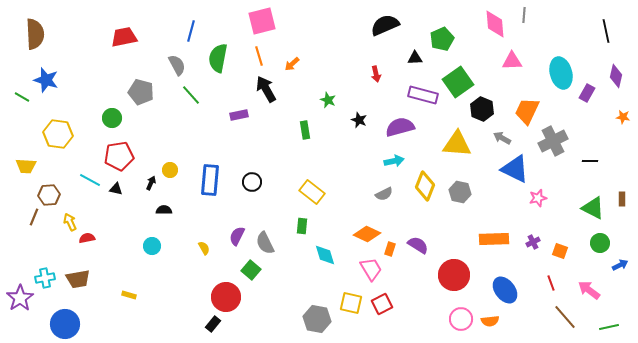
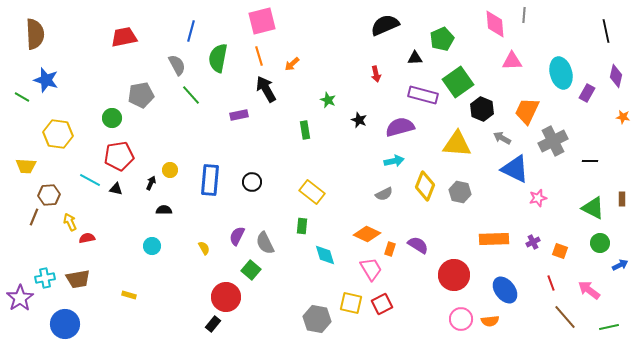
gray pentagon at (141, 92): moved 3 px down; rotated 25 degrees counterclockwise
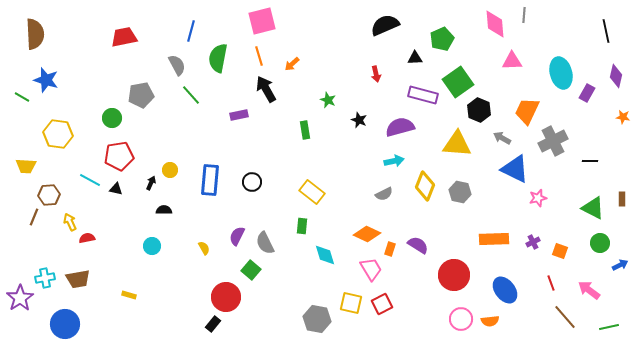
black hexagon at (482, 109): moved 3 px left, 1 px down
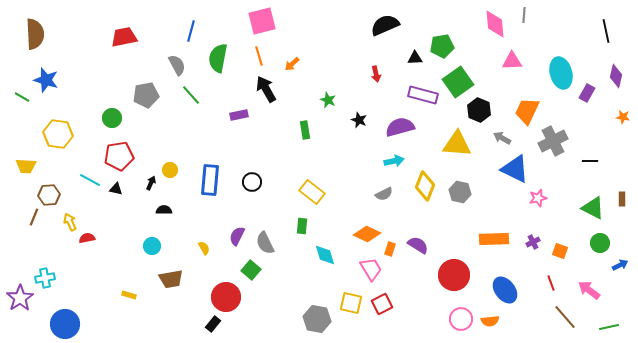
green pentagon at (442, 39): moved 7 px down; rotated 15 degrees clockwise
gray pentagon at (141, 95): moved 5 px right
brown trapezoid at (78, 279): moved 93 px right
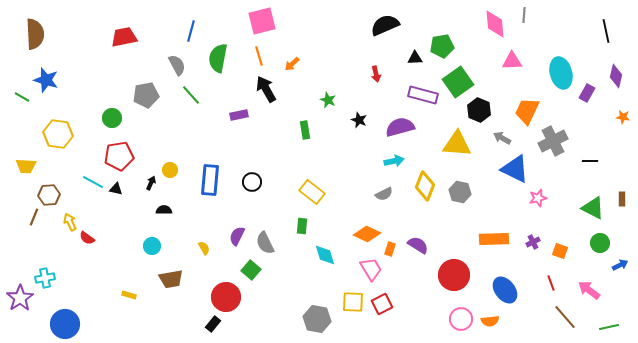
cyan line at (90, 180): moved 3 px right, 2 px down
red semicircle at (87, 238): rotated 133 degrees counterclockwise
yellow square at (351, 303): moved 2 px right, 1 px up; rotated 10 degrees counterclockwise
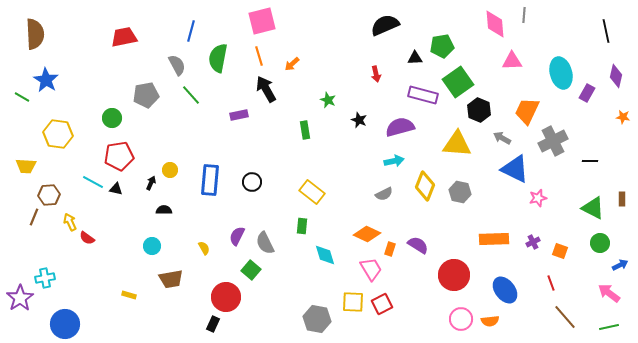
blue star at (46, 80): rotated 15 degrees clockwise
pink arrow at (589, 290): moved 20 px right, 3 px down
black rectangle at (213, 324): rotated 14 degrees counterclockwise
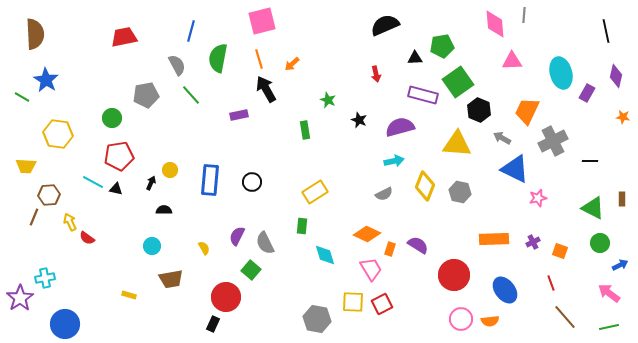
orange line at (259, 56): moved 3 px down
yellow rectangle at (312, 192): moved 3 px right; rotated 70 degrees counterclockwise
